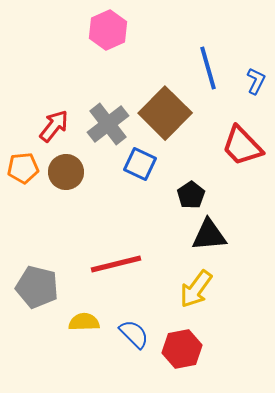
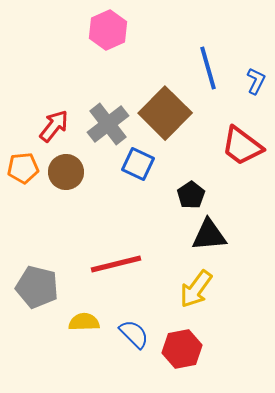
red trapezoid: rotated 9 degrees counterclockwise
blue square: moved 2 px left
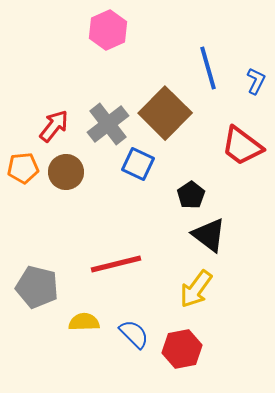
black triangle: rotated 42 degrees clockwise
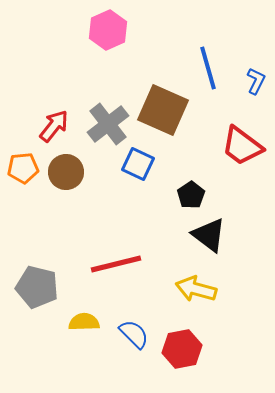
brown square: moved 2 px left, 3 px up; rotated 21 degrees counterclockwise
yellow arrow: rotated 69 degrees clockwise
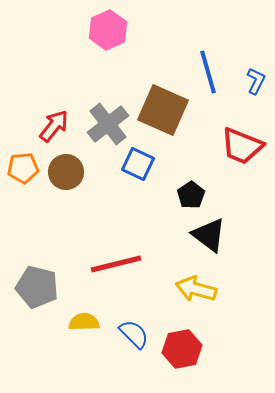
blue line: moved 4 px down
red trapezoid: rotated 15 degrees counterclockwise
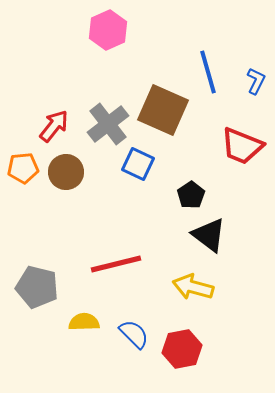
yellow arrow: moved 3 px left, 2 px up
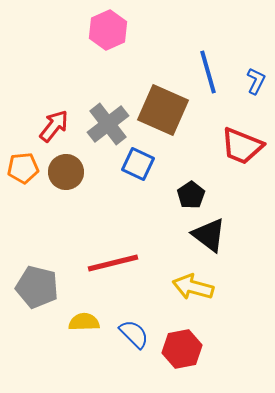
red line: moved 3 px left, 1 px up
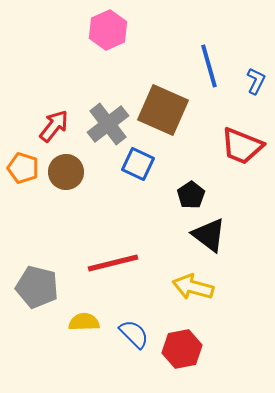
blue line: moved 1 px right, 6 px up
orange pentagon: rotated 24 degrees clockwise
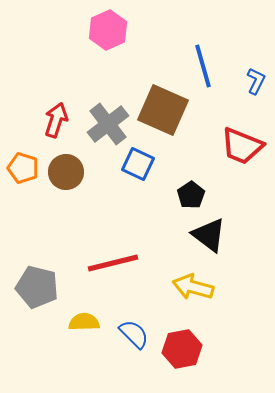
blue line: moved 6 px left
red arrow: moved 2 px right, 6 px up; rotated 20 degrees counterclockwise
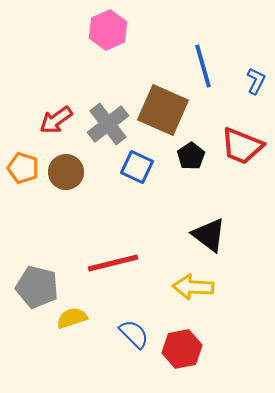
red arrow: rotated 144 degrees counterclockwise
blue square: moved 1 px left, 3 px down
black pentagon: moved 39 px up
yellow arrow: rotated 12 degrees counterclockwise
yellow semicircle: moved 12 px left, 4 px up; rotated 16 degrees counterclockwise
